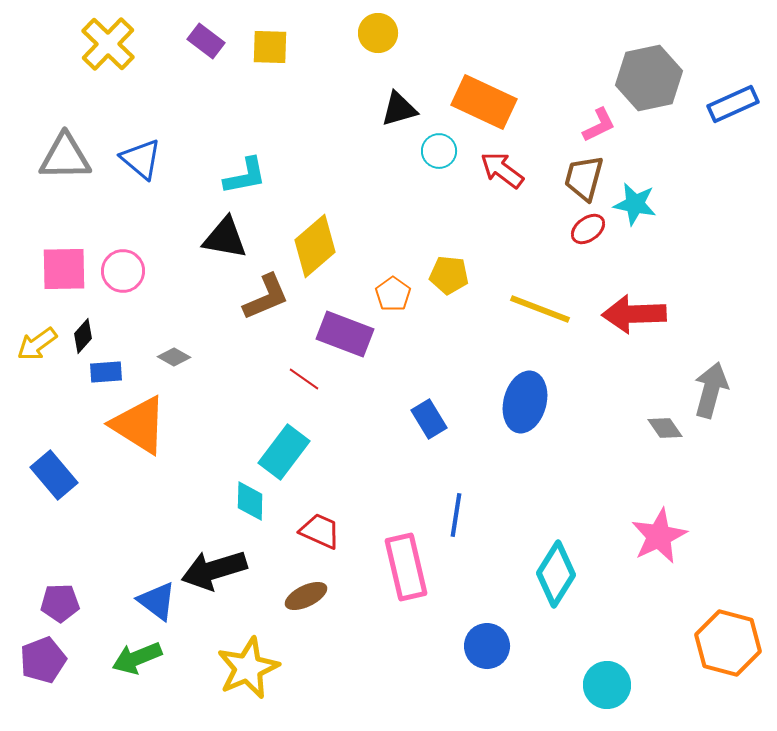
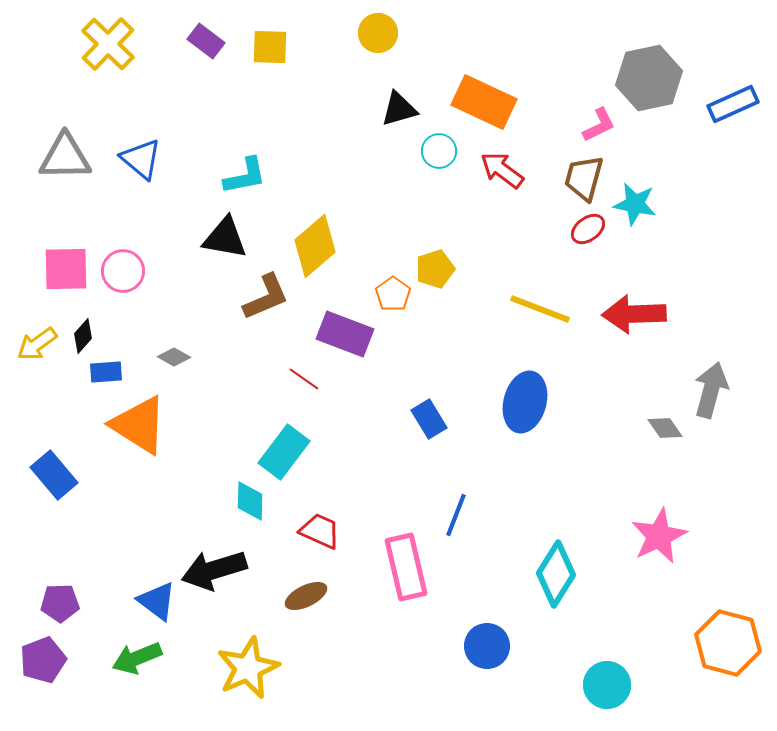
pink square at (64, 269): moved 2 px right
yellow pentagon at (449, 275): moved 14 px left, 6 px up; rotated 24 degrees counterclockwise
blue line at (456, 515): rotated 12 degrees clockwise
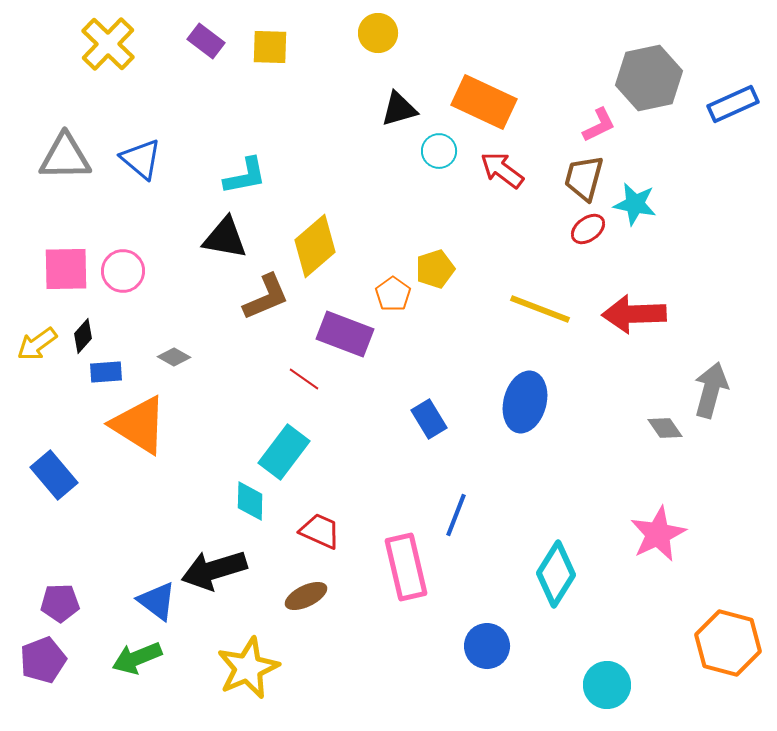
pink star at (659, 536): moved 1 px left, 2 px up
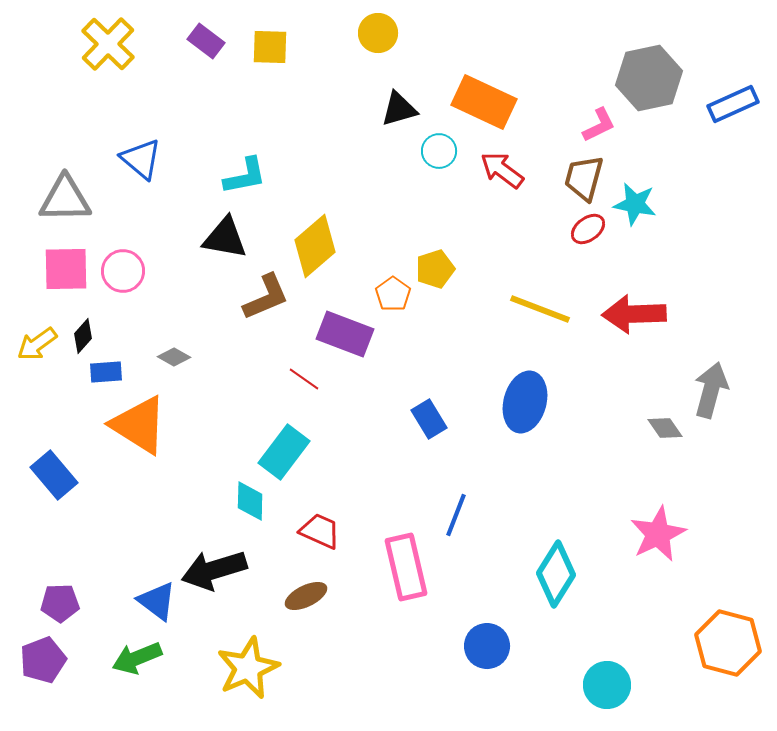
gray triangle at (65, 157): moved 42 px down
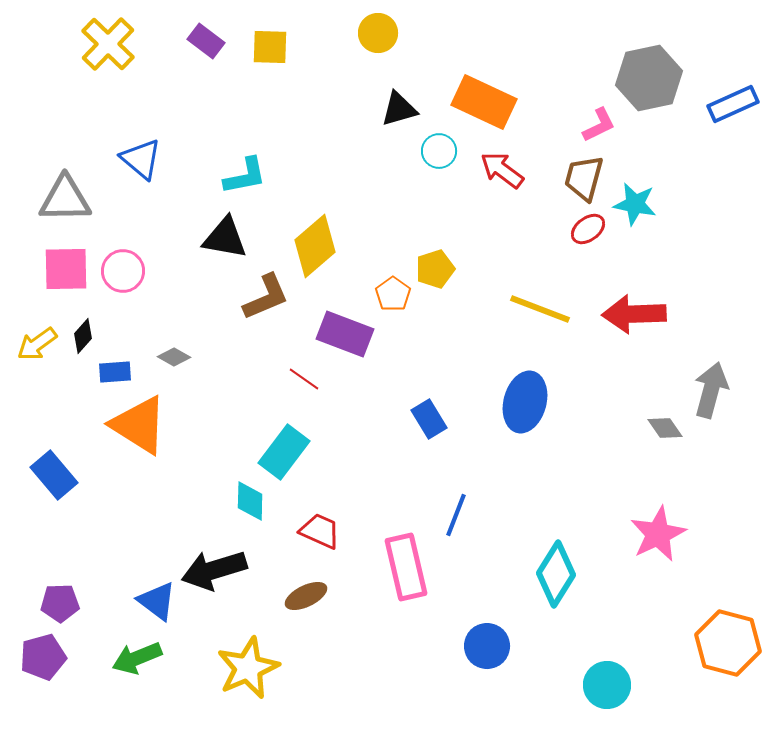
blue rectangle at (106, 372): moved 9 px right
purple pentagon at (43, 660): moved 3 px up; rotated 6 degrees clockwise
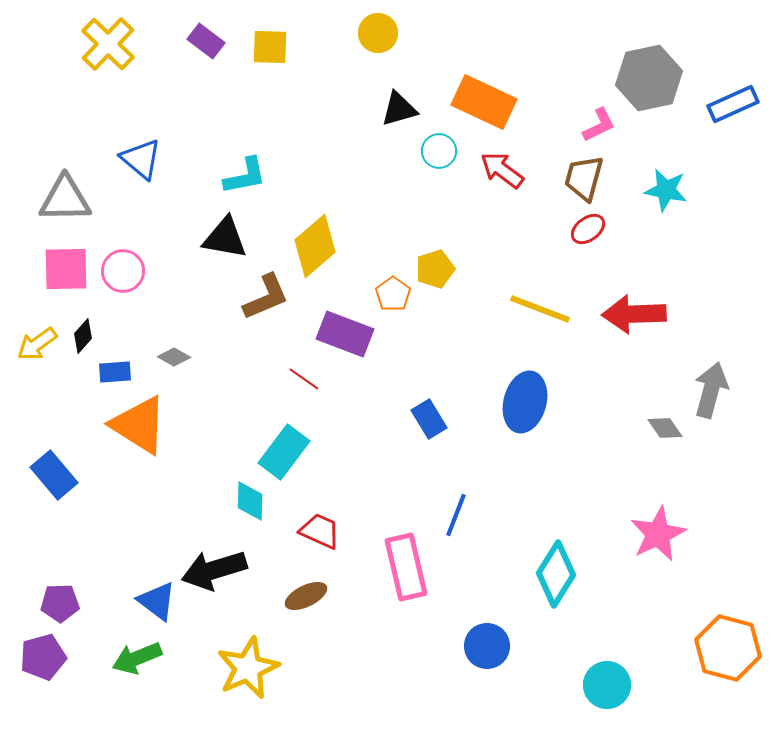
cyan star at (635, 204): moved 31 px right, 14 px up
orange hexagon at (728, 643): moved 5 px down
